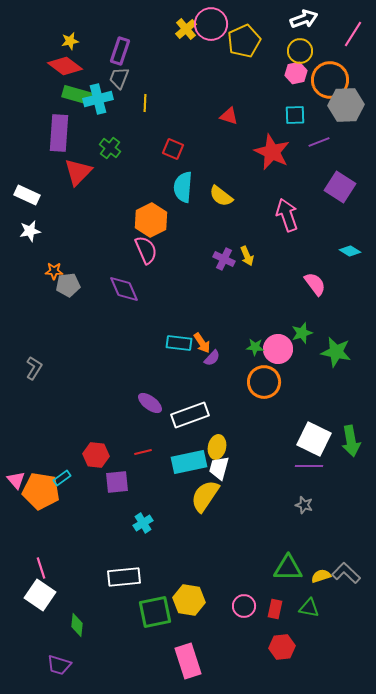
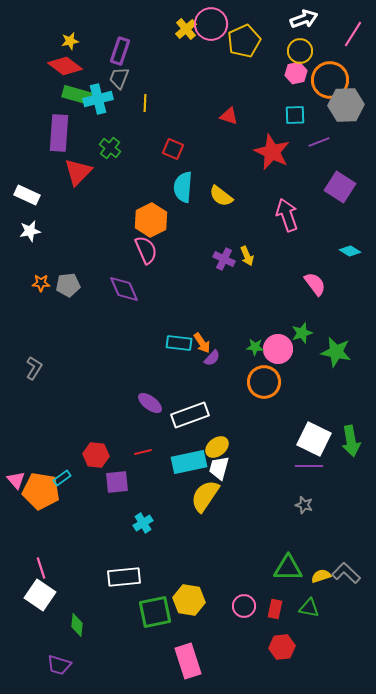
orange star at (54, 271): moved 13 px left, 12 px down
yellow ellipse at (217, 447): rotated 40 degrees clockwise
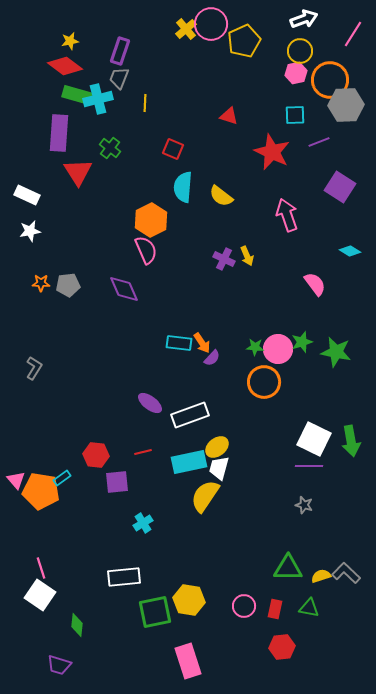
red triangle at (78, 172): rotated 16 degrees counterclockwise
green star at (302, 333): moved 9 px down
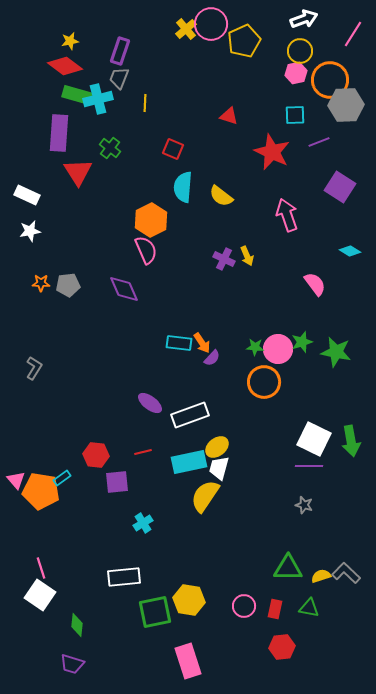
purple trapezoid at (59, 665): moved 13 px right, 1 px up
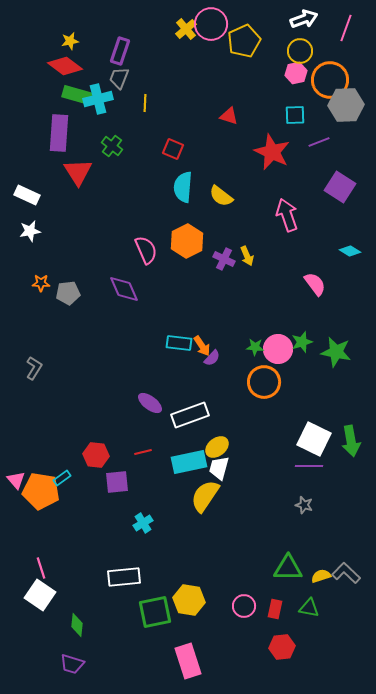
pink line at (353, 34): moved 7 px left, 6 px up; rotated 12 degrees counterclockwise
green cross at (110, 148): moved 2 px right, 2 px up
orange hexagon at (151, 220): moved 36 px right, 21 px down
gray pentagon at (68, 285): moved 8 px down
orange arrow at (202, 343): moved 3 px down
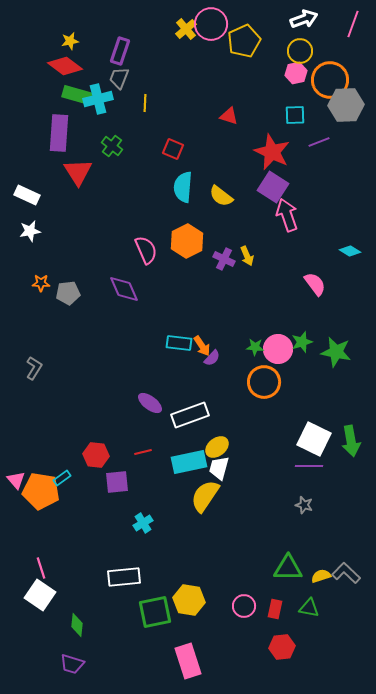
pink line at (346, 28): moved 7 px right, 4 px up
purple square at (340, 187): moved 67 px left
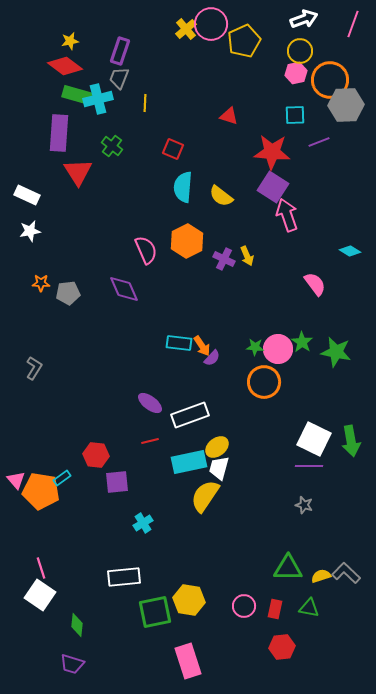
red star at (272, 152): rotated 21 degrees counterclockwise
green star at (302, 342): rotated 20 degrees counterclockwise
red line at (143, 452): moved 7 px right, 11 px up
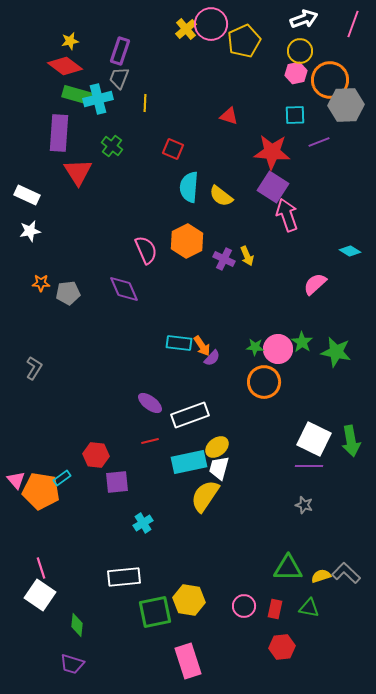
cyan semicircle at (183, 187): moved 6 px right
pink semicircle at (315, 284): rotated 95 degrees counterclockwise
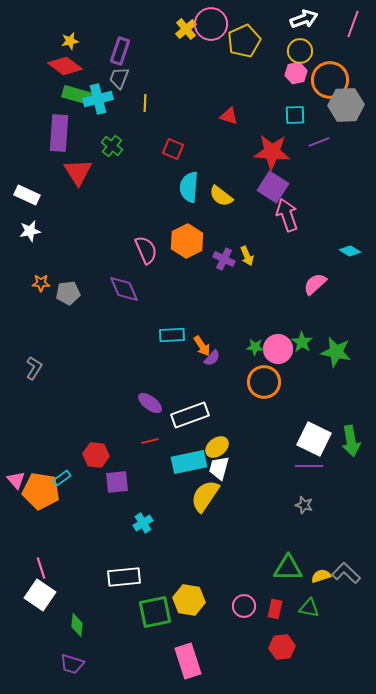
cyan rectangle at (179, 343): moved 7 px left, 8 px up; rotated 10 degrees counterclockwise
